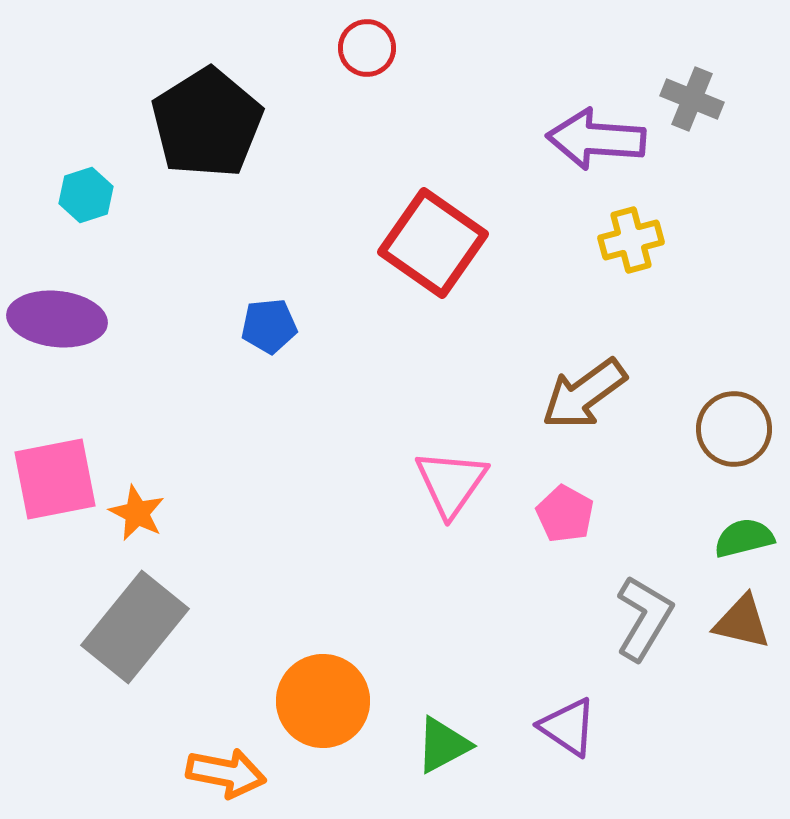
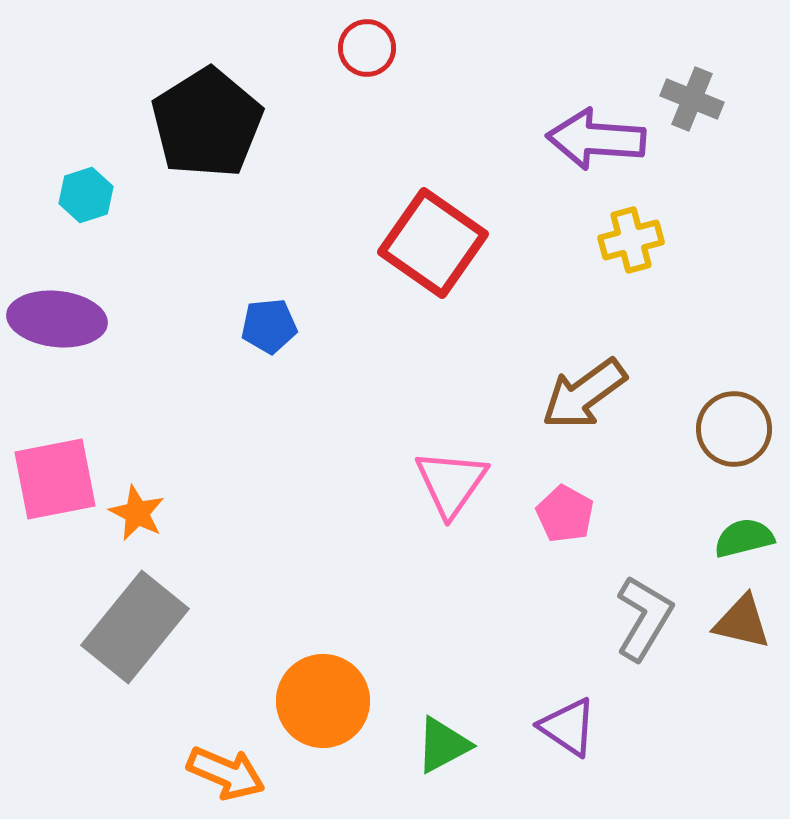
orange arrow: rotated 12 degrees clockwise
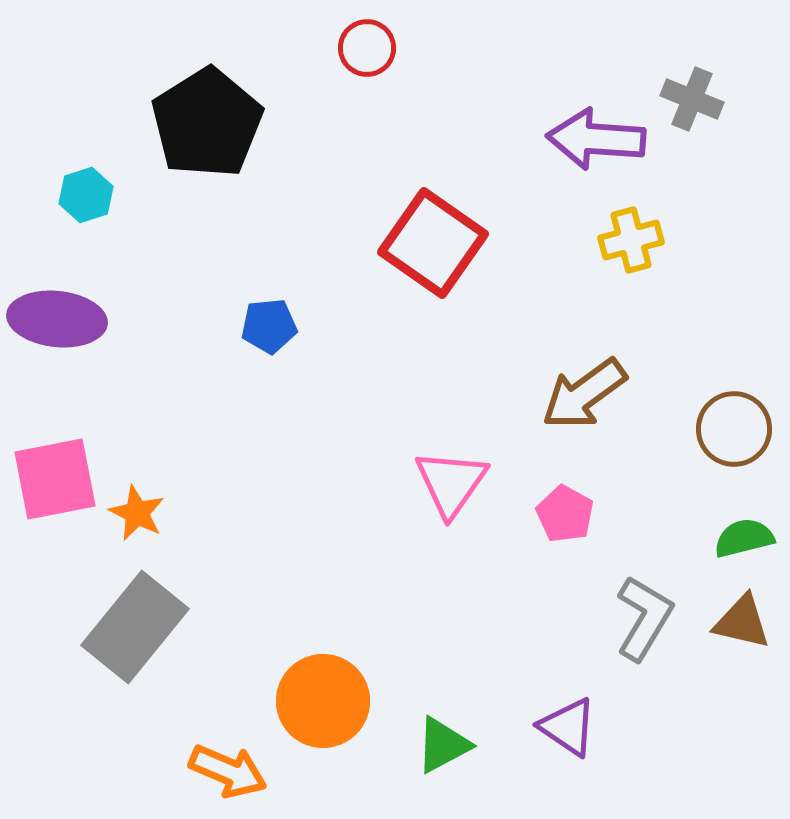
orange arrow: moved 2 px right, 2 px up
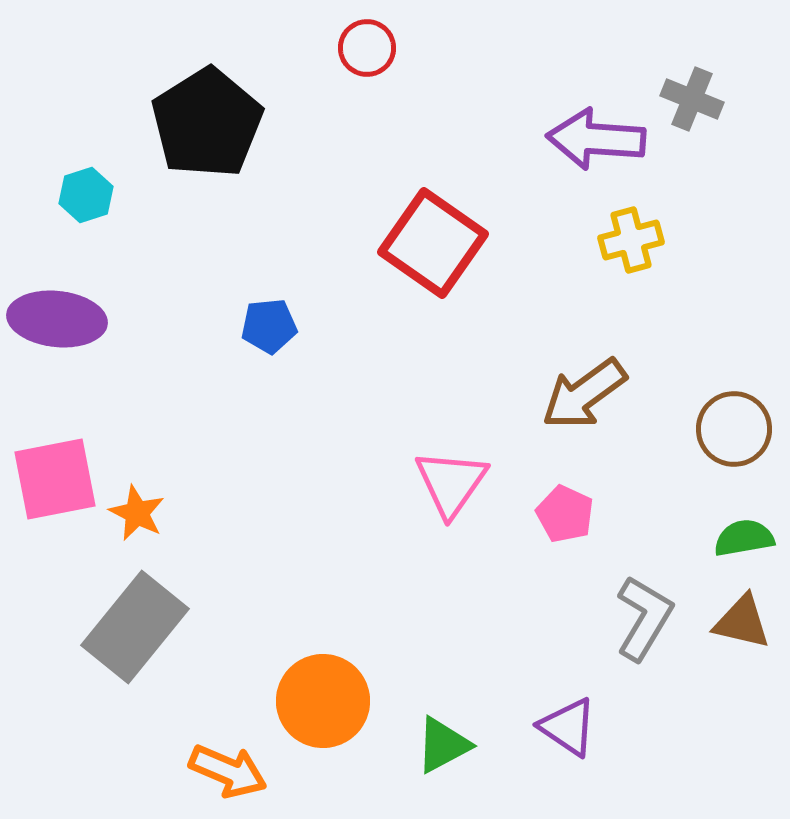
pink pentagon: rotated 4 degrees counterclockwise
green semicircle: rotated 4 degrees clockwise
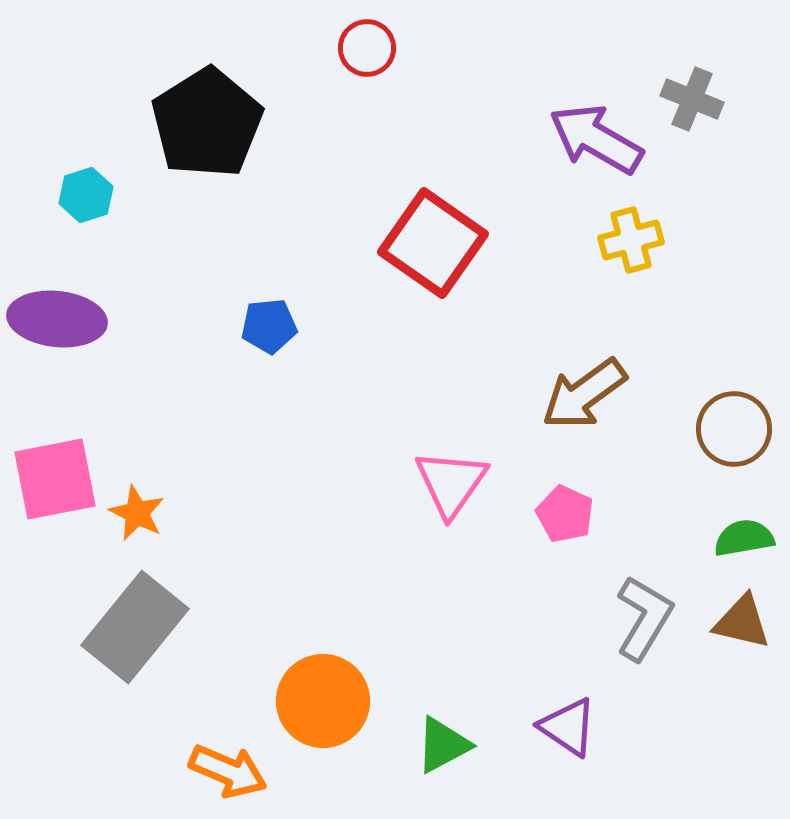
purple arrow: rotated 26 degrees clockwise
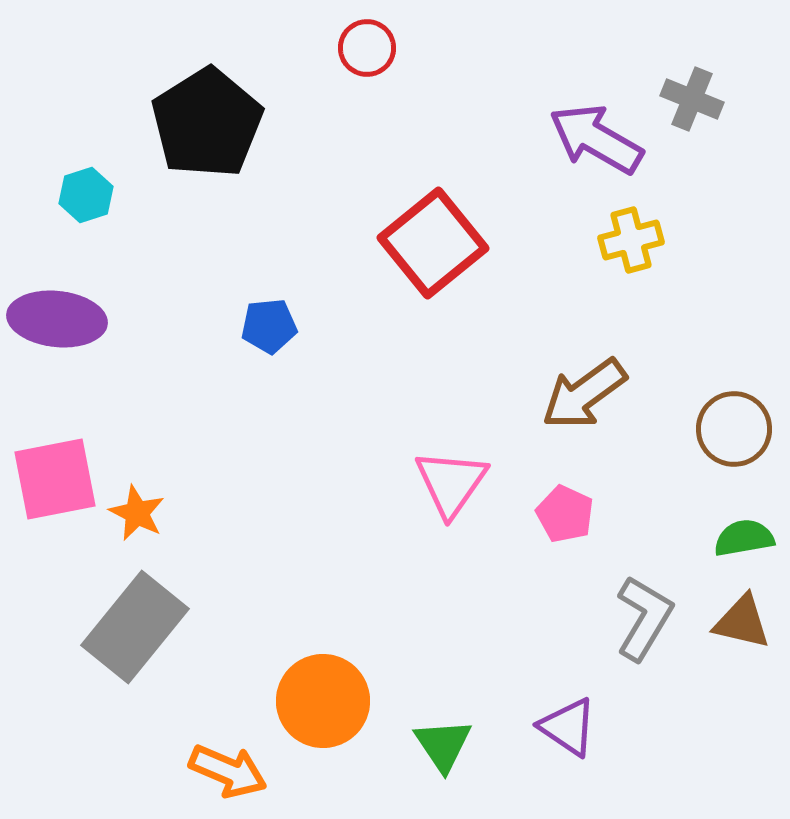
red square: rotated 16 degrees clockwise
green triangle: rotated 36 degrees counterclockwise
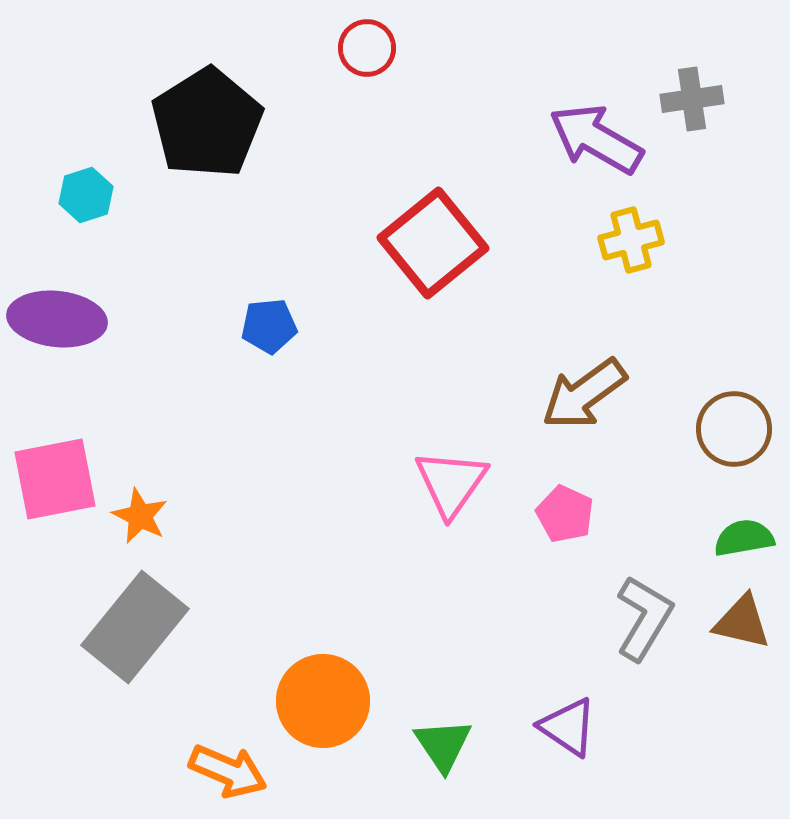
gray cross: rotated 30 degrees counterclockwise
orange star: moved 3 px right, 3 px down
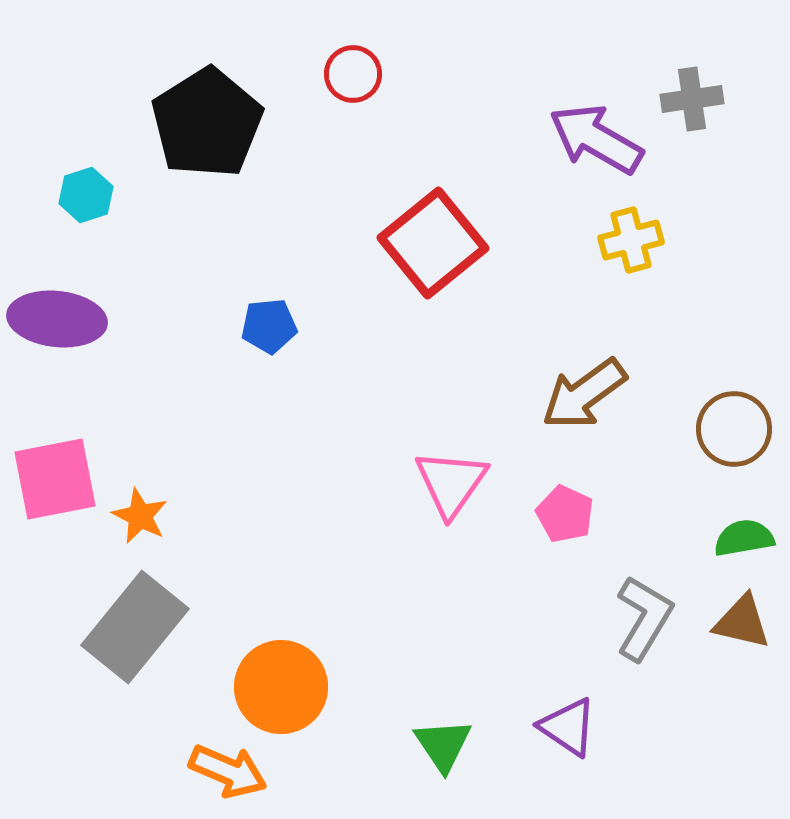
red circle: moved 14 px left, 26 px down
orange circle: moved 42 px left, 14 px up
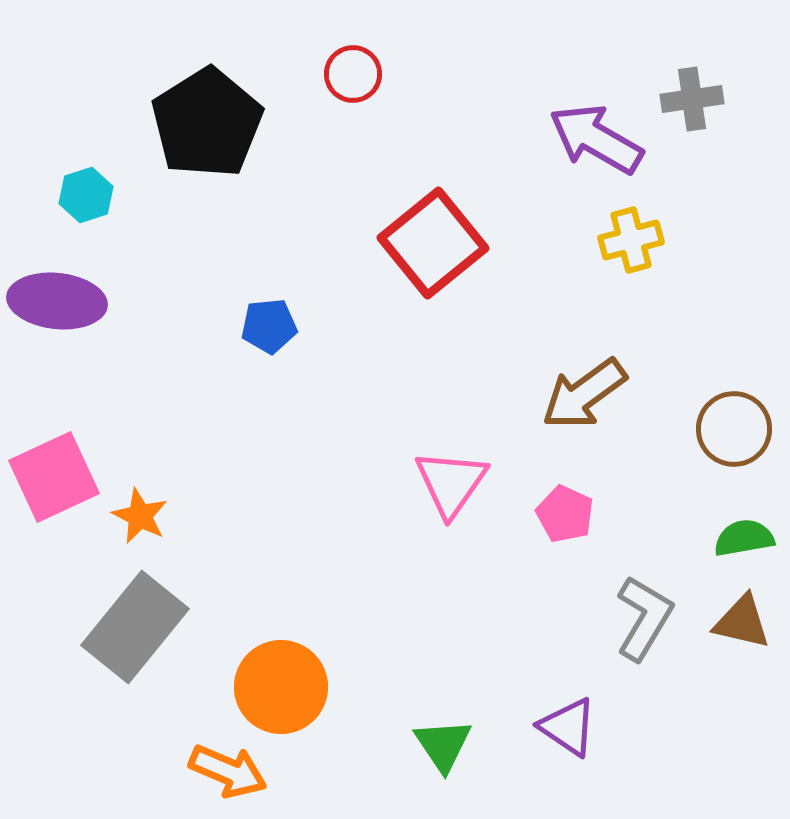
purple ellipse: moved 18 px up
pink square: moved 1 px left, 2 px up; rotated 14 degrees counterclockwise
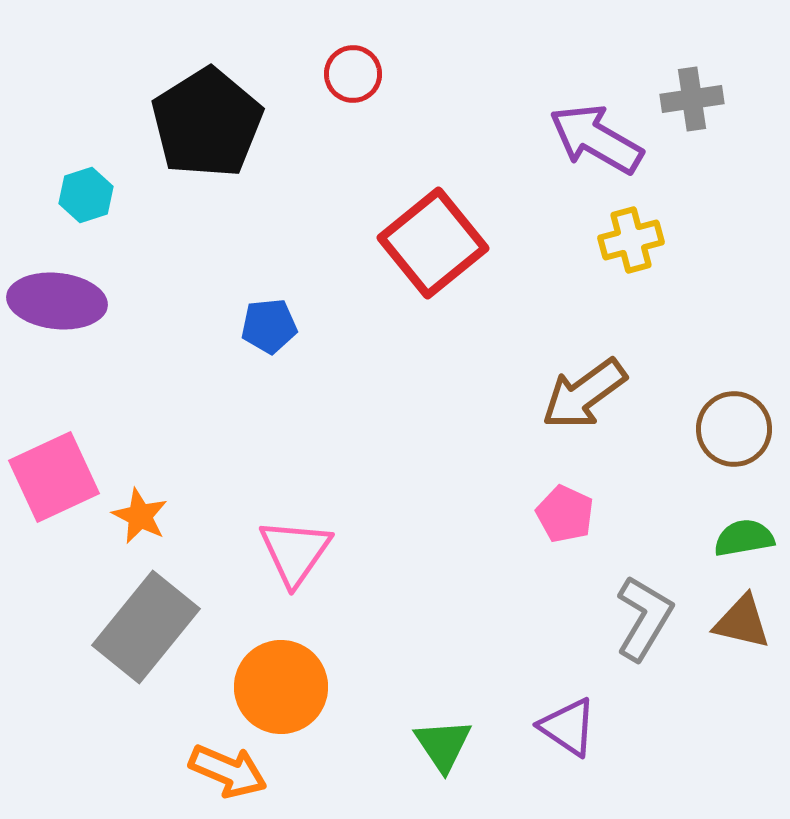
pink triangle: moved 156 px left, 69 px down
gray rectangle: moved 11 px right
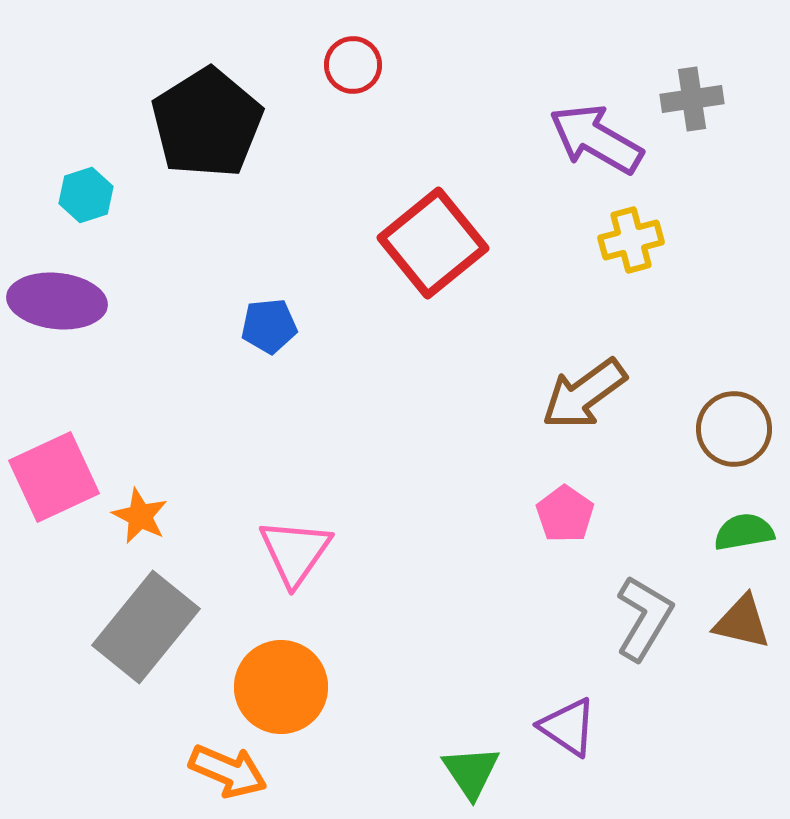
red circle: moved 9 px up
pink pentagon: rotated 10 degrees clockwise
green semicircle: moved 6 px up
green triangle: moved 28 px right, 27 px down
